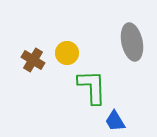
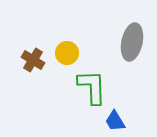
gray ellipse: rotated 24 degrees clockwise
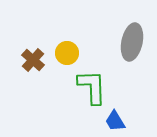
brown cross: rotated 10 degrees clockwise
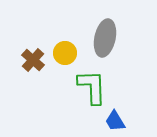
gray ellipse: moved 27 px left, 4 px up
yellow circle: moved 2 px left
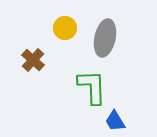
yellow circle: moved 25 px up
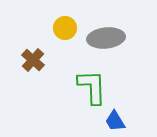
gray ellipse: moved 1 px right; rotated 72 degrees clockwise
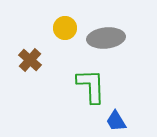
brown cross: moved 3 px left
green L-shape: moved 1 px left, 1 px up
blue trapezoid: moved 1 px right
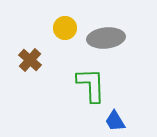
green L-shape: moved 1 px up
blue trapezoid: moved 1 px left
